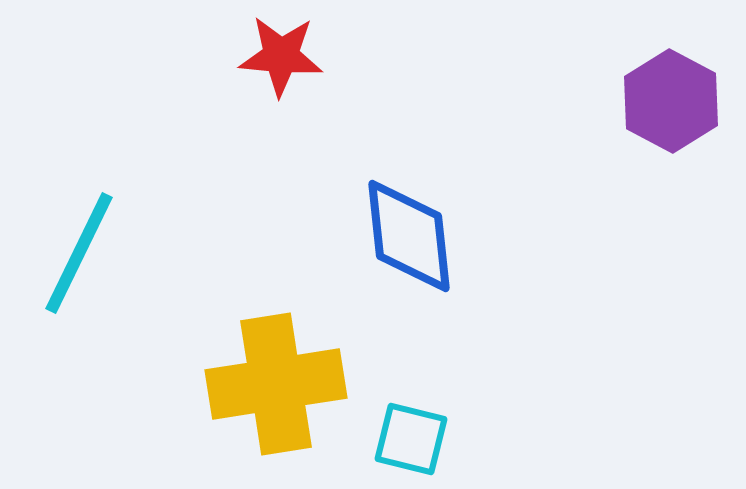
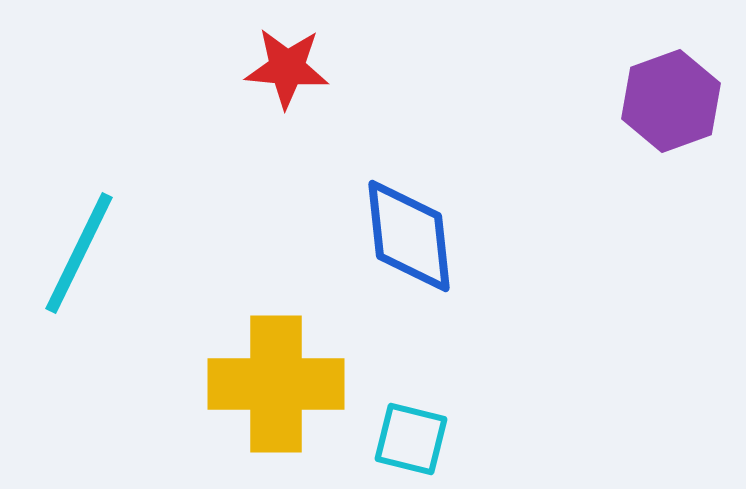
red star: moved 6 px right, 12 px down
purple hexagon: rotated 12 degrees clockwise
yellow cross: rotated 9 degrees clockwise
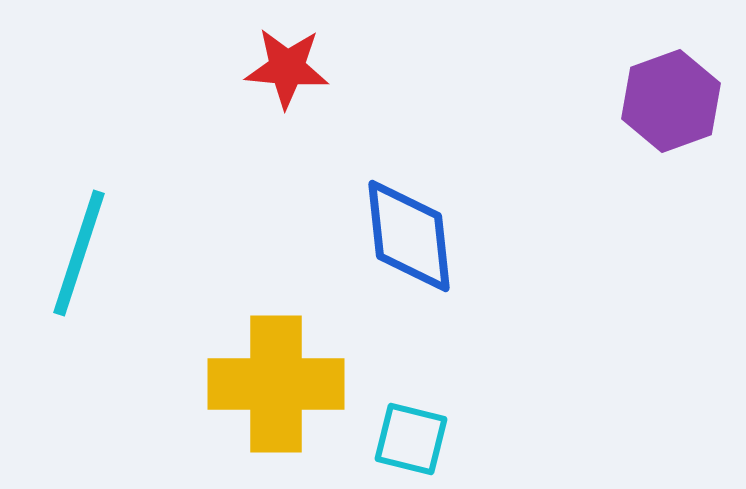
cyan line: rotated 8 degrees counterclockwise
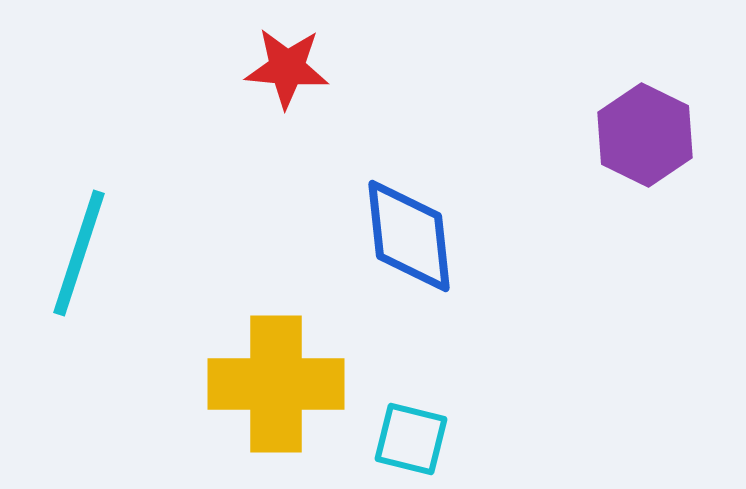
purple hexagon: moved 26 px left, 34 px down; rotated 14 degrees counterclockwise
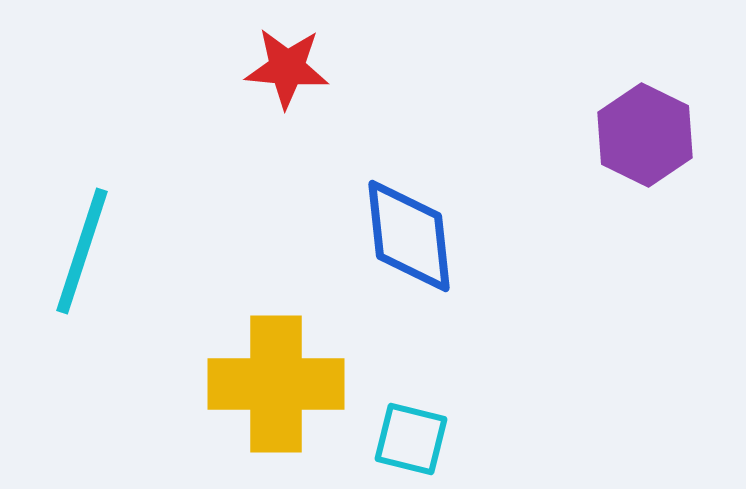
cyan line: moved 3 px right, 2 px up
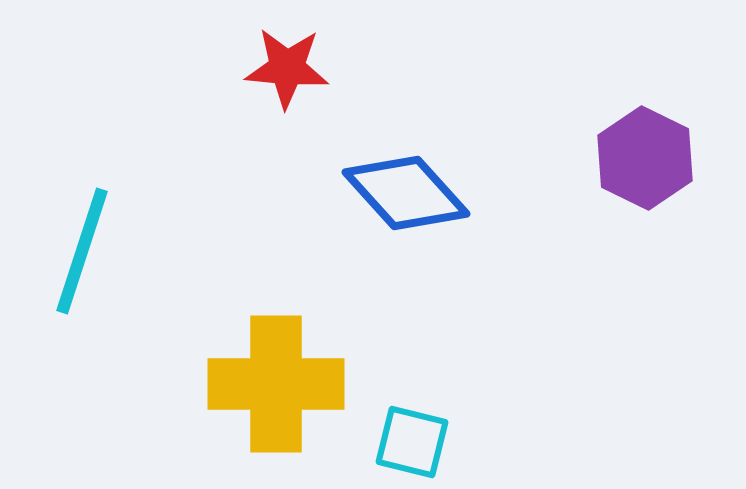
purple hexagon: moved 23 px down
blue diamond: moved 3 px left, 43 px up; rotated 36 degrees counterclockwise
cyan square: moved 1 px right, 3 px down
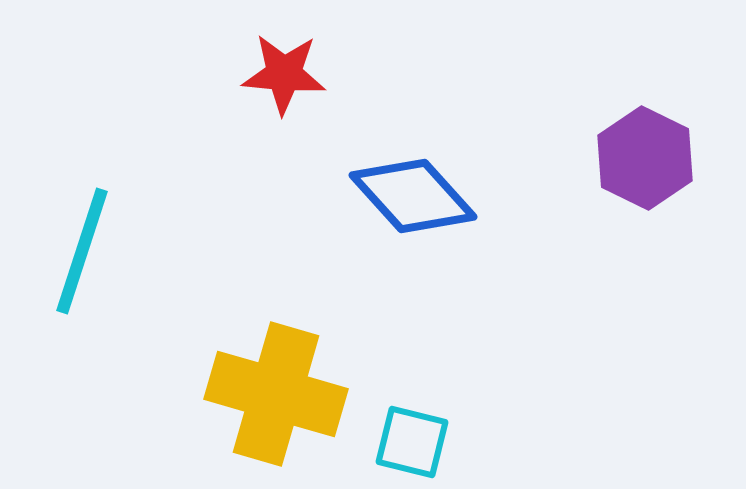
red star: moved 3 px left, 6 px down
blue diamond: moved 7 px right, 3 px down
yellow cross: moved 10 px down; rotated 16 degrees clockwise
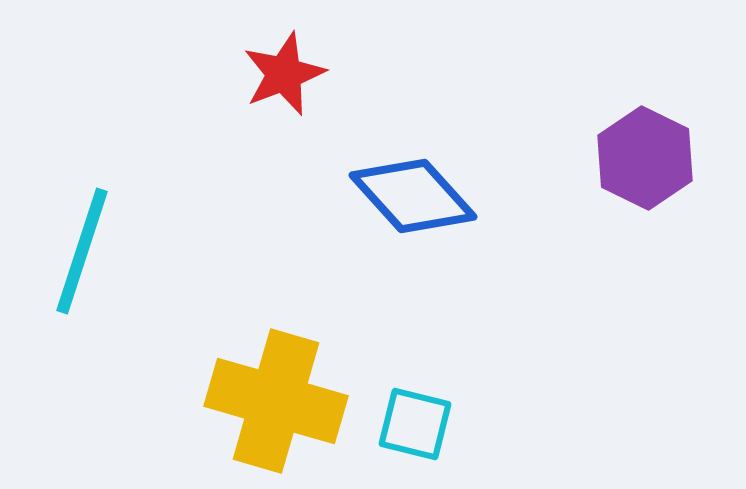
red star: rotated 26 degrees counterclockwise
yellow cross: moved 7 px down
cyan square: moved 3 px right, 18 px up
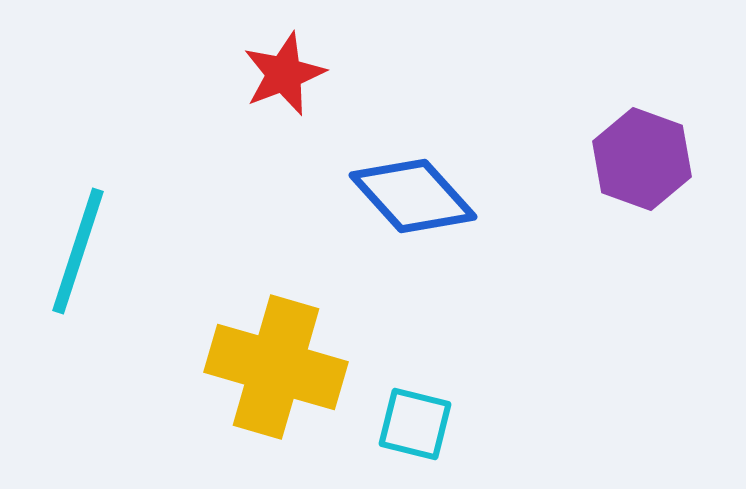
purple hexagon: moved 3 px left, 1 px down; rotated 6 degrees counterclockwise
cyan line: moved 4 px left
yellow cross: moved 34 px up
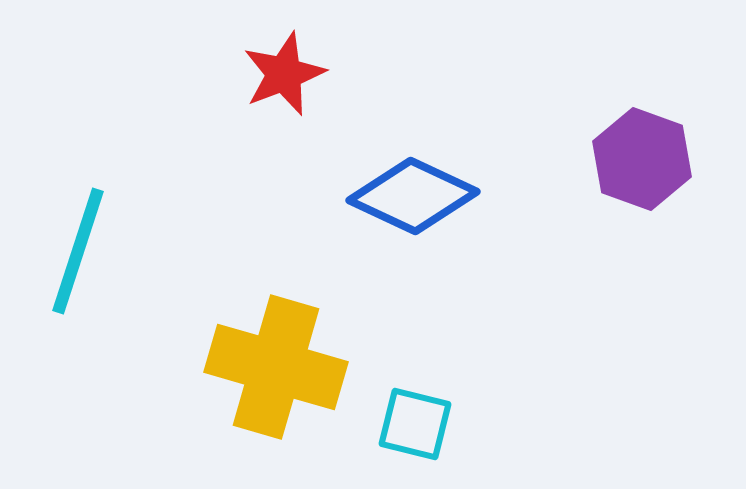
blue diamond: rotated 23 degrees counterclockwise
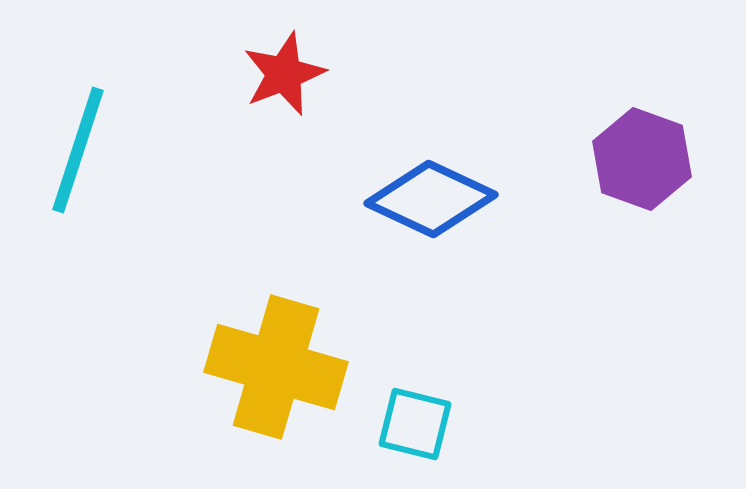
blue diamond: moved 18 px right, 3 px down
cyan line: moved 101 px up
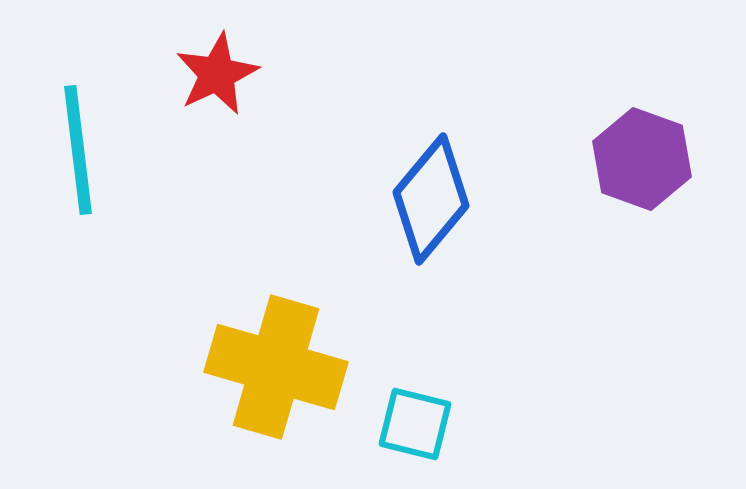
red star: moved 67 px left; rotated 4 degrees counterclockwise
cyan line: rotated 25 degrees counterclockwise
blue diamond: rotated 75 degrees counterclockwise
